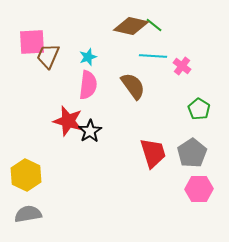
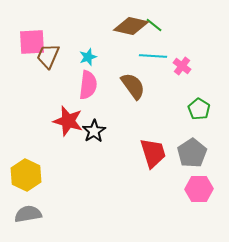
black star: moved 4 px right
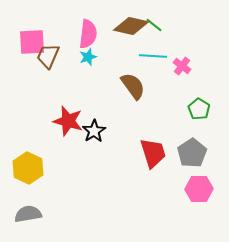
pink semicircle: moved 51 px up
yellow hexagon: moved 2 px right, 7 px up
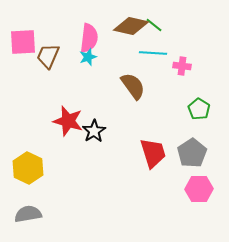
pink semicircle: moved 1 px right, 4 px down
pink square: moved 9 px left
cyan line: moved 3 px up
pink cross: rotated 30 degrees counterclockwise
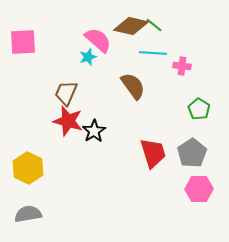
pink semicircle: moved 9 px right, 2 px down; rotated 56 degrees counterclockwise
brown trapezoid: moved 18 px right, 37 px down
